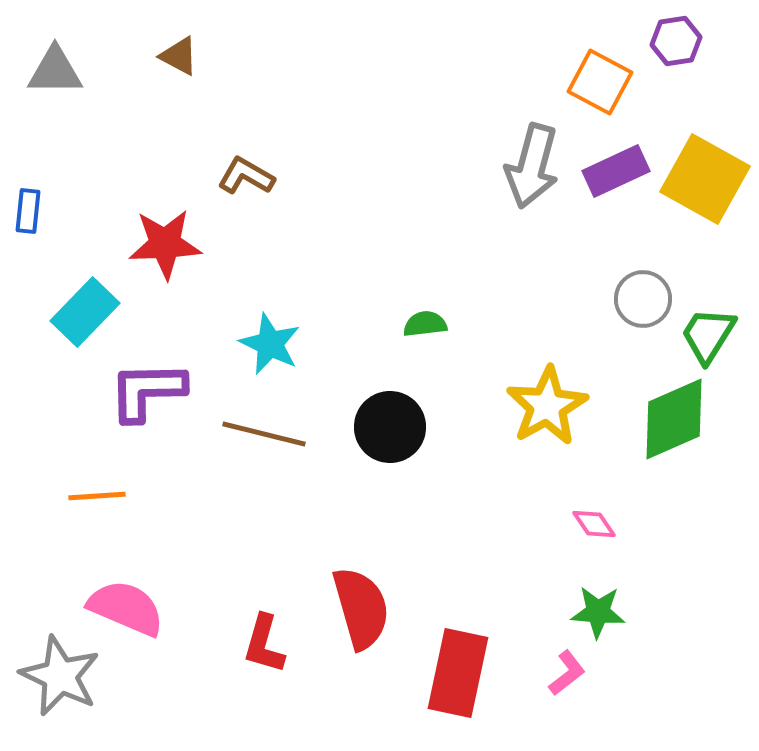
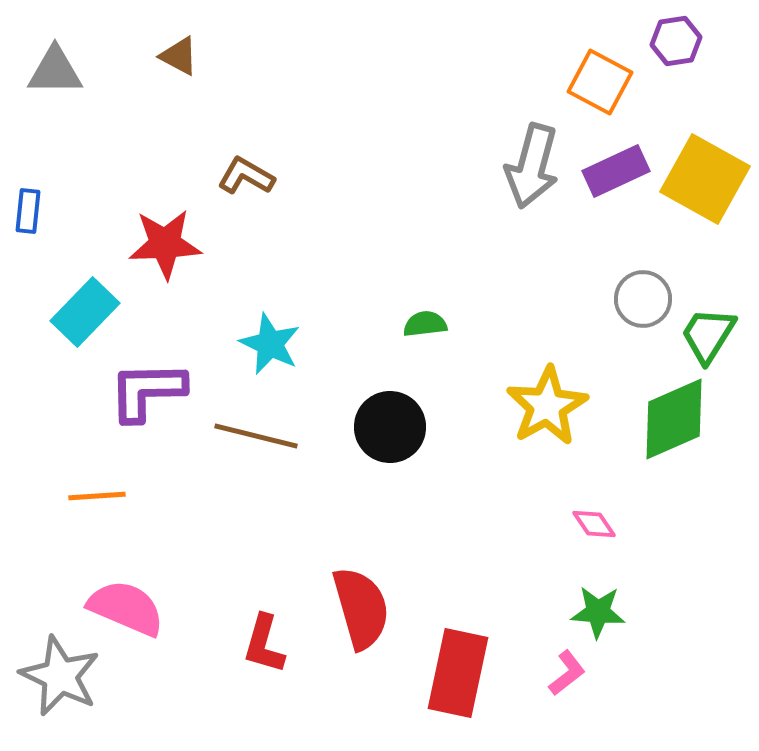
brown line: moved 8 px left, 2 px down
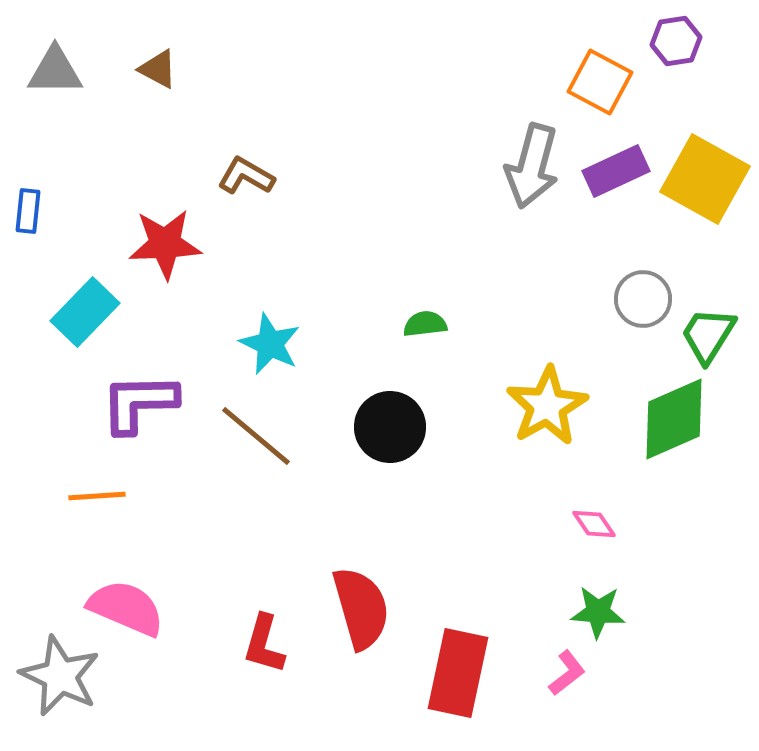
brown triangle: moved 21 px left, 13 px down
purple L-shape: moved 8 px left, 12 px down
brown line: rotated 26 degrees clockwise
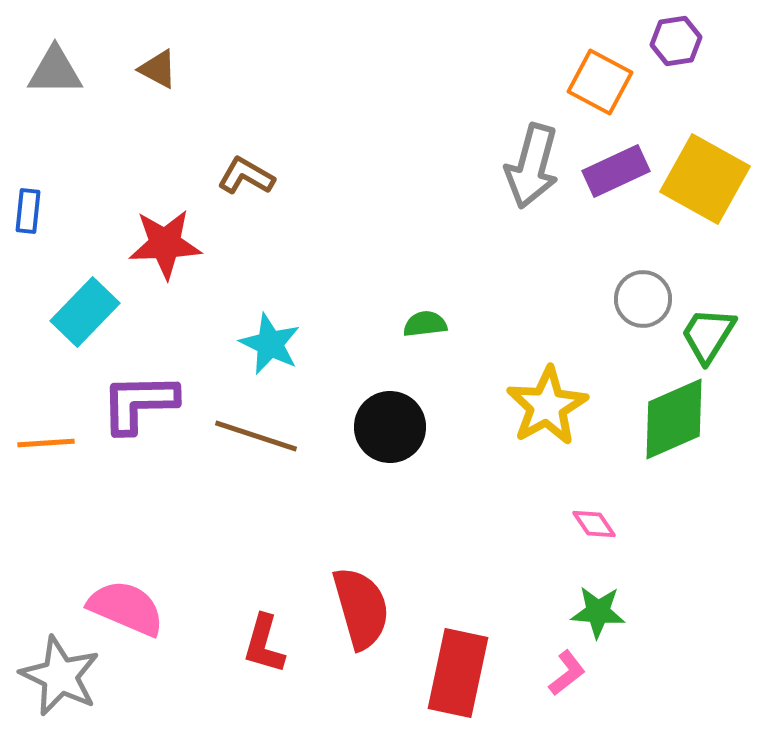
brown line: rotated 22 degrees counterclockwise
orange line: moved 51 px left, 53 px up
